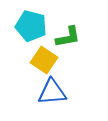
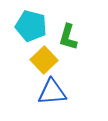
green L-shape: rotated 116 degrees clockwise
yellow square: rotated 12 degrees clockwise
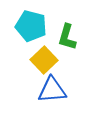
green L-shape: moved 1 px left
blue triangle: moved 2 px up
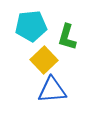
cyan pentagon: rotated 20 degrees counterclockwise
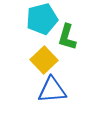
cyan pentagon: moved 11 px right, 7 px up; rotated 8 degrees counterclockwise
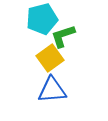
green L-shape: moved 4 px left, 1 px up; rotated 56 degrees clockwise
yellow square: moved 6 px right, 2 px up; rotated 8 degrees clockwise
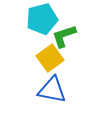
green L-shape: moved 1 px right
blue triangle: rotated 16 degrees clockwise
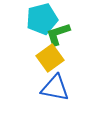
green L-shape: moved 6 px left, 2 px up
blue triangle: moved 3 px right, 2 px up
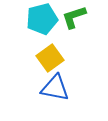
green L-shape: moved 16 px right, 17 px up
